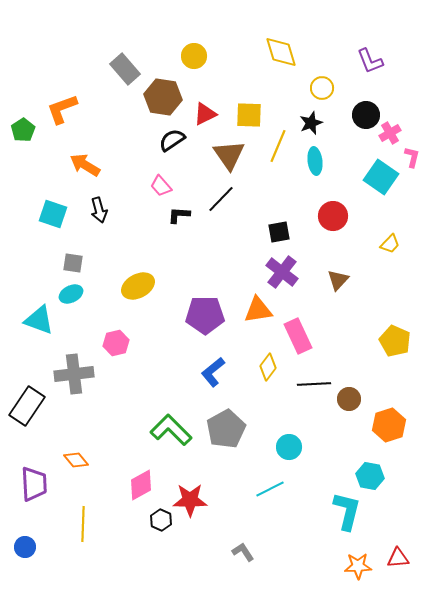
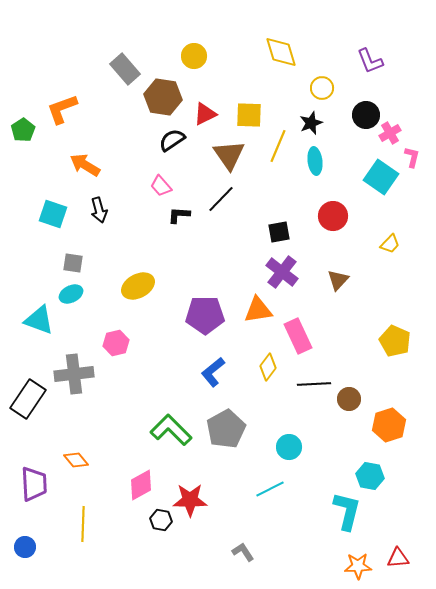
black rectangle at (27, 406): moved 1 px right, 7 px up
black hexagon at (161, 520): rotated 15 degrees counterclockwise
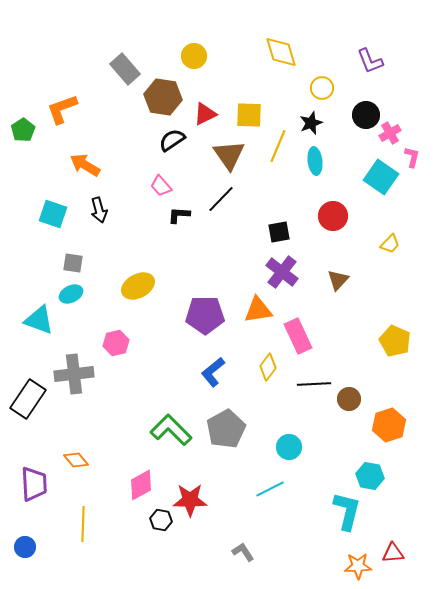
red triangle at (398, 558): moved 5 px left, 5 px up
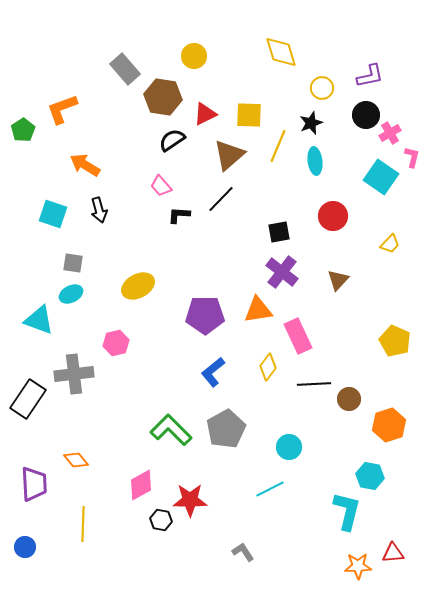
purple L-shape at (370, 61): moved 15 px down; rotated 80 degrees counterclockwise
brown triangle at (229, 155): rotated 24 degrees clockwise
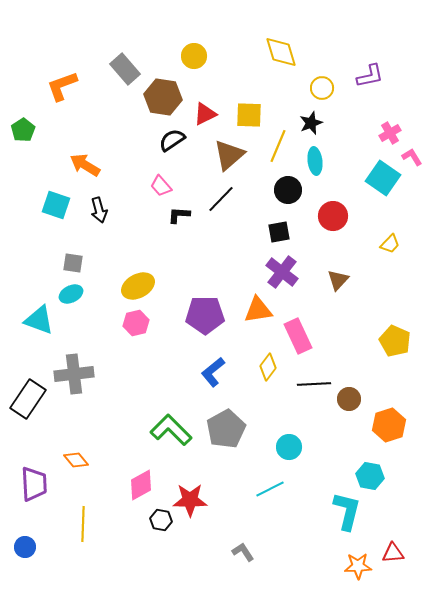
orange L-shape at (62, 109): moved 23 px up
black circle at (366, 115): moved 78 px left, 75 px down
pink L-shape at (412, 157): rotated 45 degrees counterclockwise
cyan square at (381, 177): moved 2 px right, 1 px down
cyan square at (53, 214): moved 3 px right, 9 px up
pink hexagon at (116, 343): moved 20 px right, 20 px up
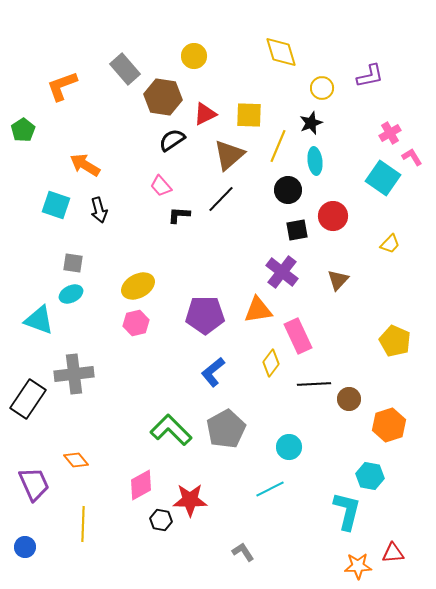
black square at (279, 232): moved 18 px right, 2 px up
yellow diamond at (268, 367): moved 3 px right, 4 px up
purple trapezoid at (34, 484): rotated 21 degrees counterclockwise
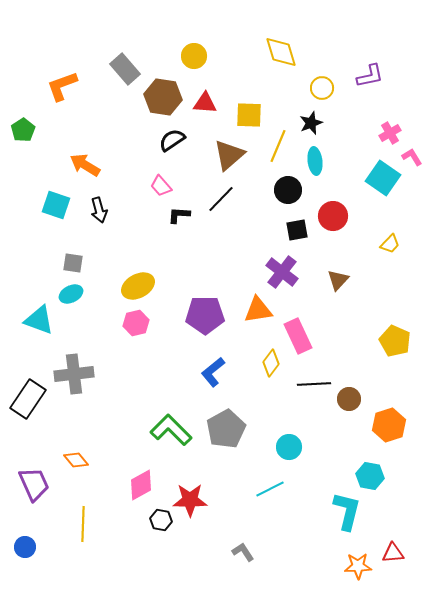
red triangle at (205, 114): moved 11 px up; rotated 30 degrees clockwise
